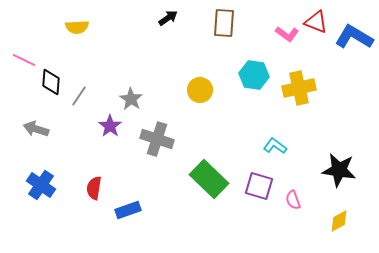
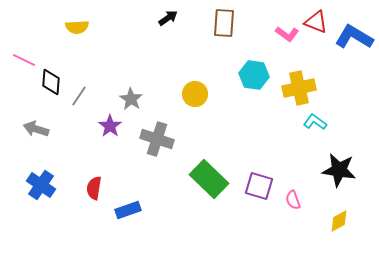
yellow circle: moved 5 px left, 4 px down
cyan L-shape: moved 40 px right, 24 px up
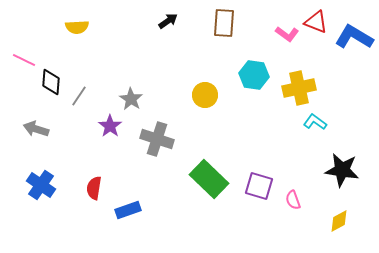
black arrow: moved 3 px down
yellow circle: moved 10 px right, 1 px down
black star: moved 3 px right
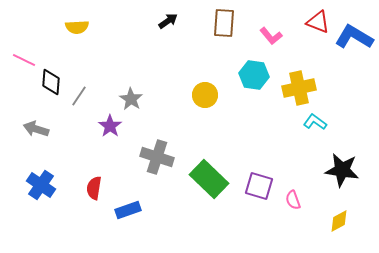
red triangle: moved 2 px right
pink L-shape: moved 16 px left, 2 px down; rotated 15 degrees clockwise
gray cross: moved 18 px down
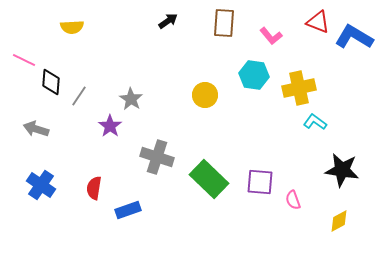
yellow semicircle: moved 5 px left
purple square: moved 1 px right, 4 px up; rotated 12 degrees counterclockwise
